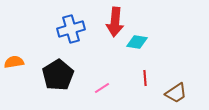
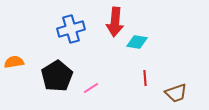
black pentagon: moved 1 px left, 1 px down
pink line: moved 11 px left
brown trapezoid: rotated 15 degrees clockwise
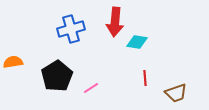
orange semicircle: moved 1 px left
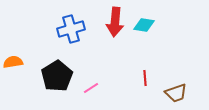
cyan diamond: moved 7 px right, 17 px up
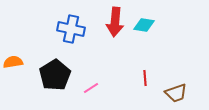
blue cross: rotated 28 degrees clockwise
black pentagon: moved 2 px left, 1 px up
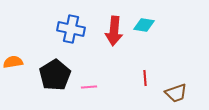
red arrow: moved 1 px left, 9 px down
pink line: moved 2 px left, 1 px up; rotated 28 degrees clockwise
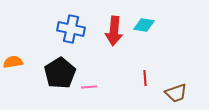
black pentagon: moved 5 px right, 2 px up
